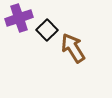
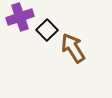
purple cross: moved 1 px right, 1 px up
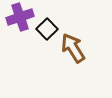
black square: moved 1 px up
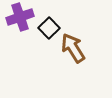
black square: moved 2 px right, 1 px up
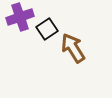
black square: moved 2 px left, 1 px down; rotated 10 degrees clockwise
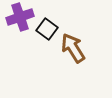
black square: rotated 20 degrees counterclockwise
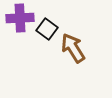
purple cross: moved 1 px down; rotated 16 degrees clockwise
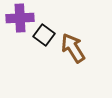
black square: moved 3 px left, 6 px down
